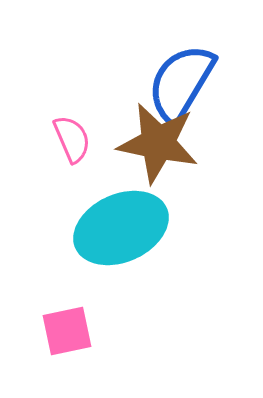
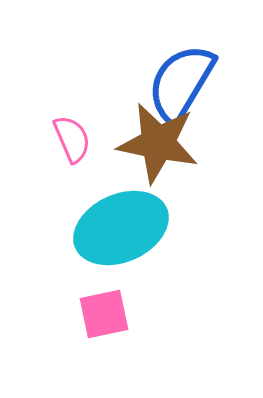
pink square: moved 37 px right, 17 px up
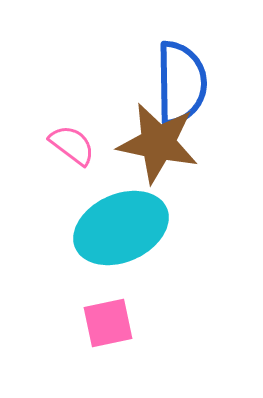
blue semicircle: rotated 148 degrees clockwise
pink semicircle: moved 6 px down; rotated 30 degrees counterclockwise
pink square: moved 4 px right, 9 px down
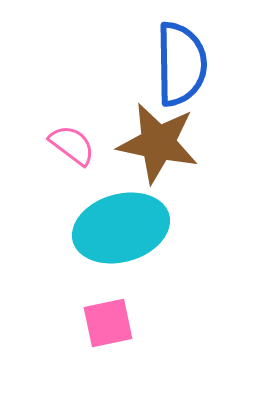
blue semicircle: moved 19 px up
cyan ellipse: rotated 8 degrees clockwise
